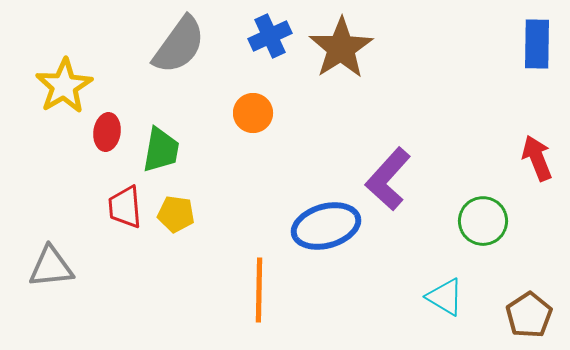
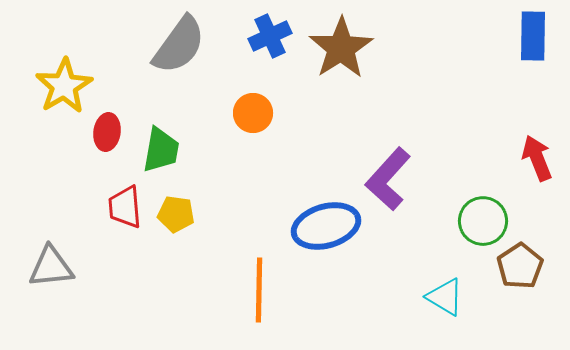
blue rectangle: moved 4 px left, 8 px up
brown pentagon: moved 9 px left, 49 px up
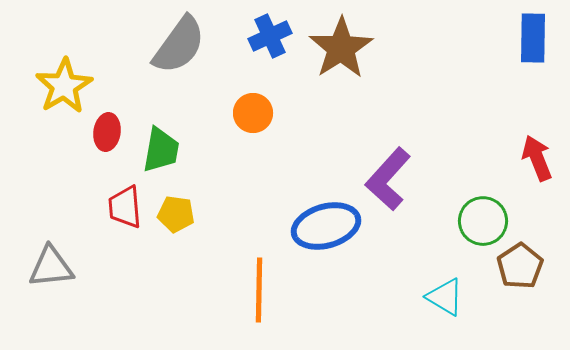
blue rectangle: moved 2 px down
